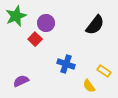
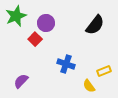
yellow rectangle: rotated 56 degrees counterclockwise
purple semicircle: rotated 21 degrees counterclockwise
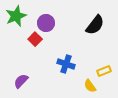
yellow semicircle: moved 1 px right
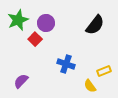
green star: moved 2 px right, 4 px down
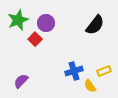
blue cross: moved 8 px right, 7 px down; rotated 36 degrees counterclockwise
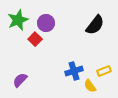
purple semicircle: moved 1 px left, 1 px up
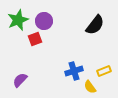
purple circle: moved 2 px left, 2 px up
red square: rotated 24 degrees clockwise
yellow semicircle: moved 1 px down
